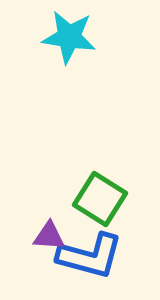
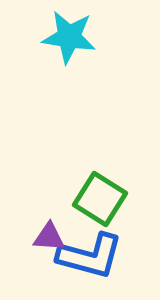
purple triangle: moved 1 px down
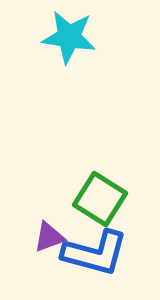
purple triangle: rotated 24 degrees counterclockwise
blue L-shape: moved 5 px right, 3 px up
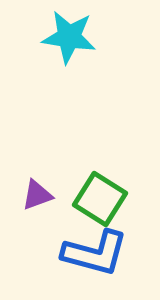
purple triangle: moved 12 px left, 42 px up
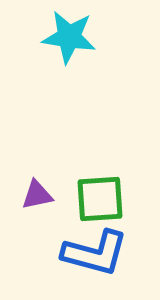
purple triangle: rotated 8 degrees clockwise
green square: rotated 36 degrees counterclockwise
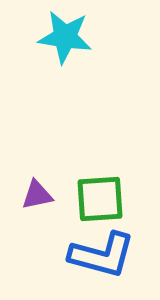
cyan star: moved 4 px left
blue L-shape: moved 7 px right, 2 px down
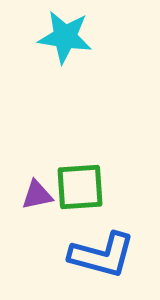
green square: moved 20 px left, 12 px up
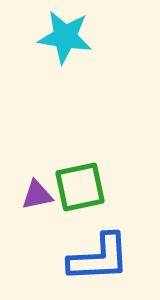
green square: rotated 8 degrees counterclockwise
blue L-shape: moved 3 px left, 3 px down; rotated 18 degrees counterclockwise
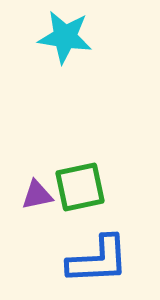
blue L-shape: moved 1 px left, 2 px down
